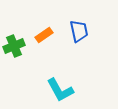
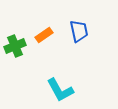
green cross: moved 1 px right
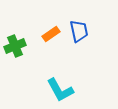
orange rectangle: moved 7 px right, 1 px up
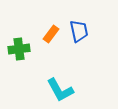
orange rectangle: rotated 18 degrees counterclockwise
green cross: moved 4 px right, 3 px down; rotated 15 degrees clockwise
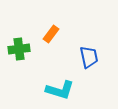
blue trapezoid: moved 10 px right, 26 px down
cyan L-shape: rotated 44 degrees counterclockwise
